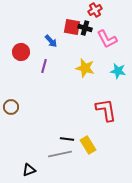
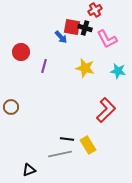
blue arrow: moved 10 px right, 4 px up
red L-shape: rotated 55 degrees clockwise
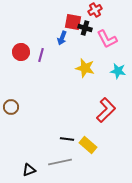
red square: moved 1 px right, 5 px up
blue arrow: moved 1 px right, 1 px down; rotated 64 degrees clockwise
purple line: moved 3 px left, 11 px up
yellow rectangle: rotated 18 degrees counterclockwise
gray line: moved 8 px down
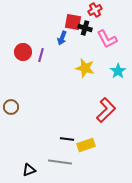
red circle: moved 2 px right
cyan star: rotated 28 degrees clockwise
yellow rectangle: moved 2 px left; rotated 60 degrees counterclockwise
gray line: rotated 20 degrees clockwise
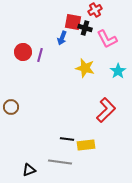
purple line: moved 1 px left
yellow rectangle: rotated 12 degrees clockwise
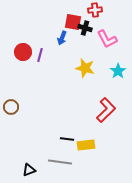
red cross: rotated 24 degrees clockwise
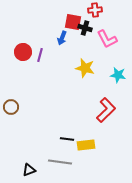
cyan star: moved 4 px down; rotated 28 degrees counterclockwise
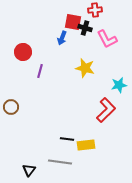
purple line: moved 16 px down
cyan star: moved 1 px right, 10 px down; rotated 21 degrees counterclockwise
black triangle: rotated 32 degrees counterclockwise
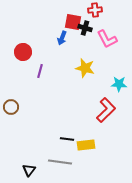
cyan star: moved 1 px up; rotated 14 degrees clockwise
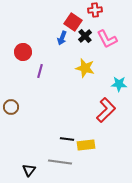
red square: rotated 24 degrees clockwise
black cross: moved 8 px down; rotated 32 degrees clockwise
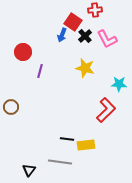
blue arrow: moved 3 px up
